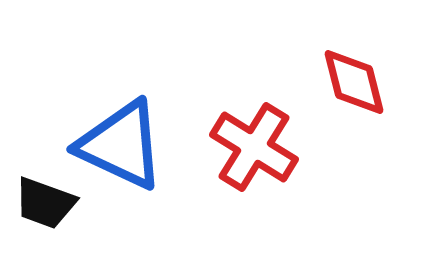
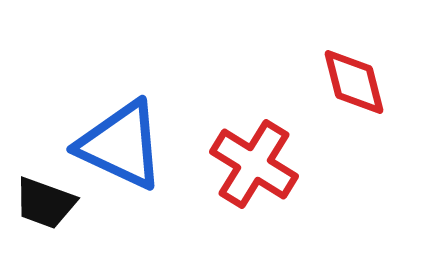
red cross: moved 17 px down
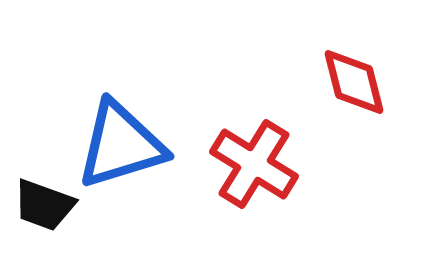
blue triangle: rotated 42 degrees counterclockwise
black trapezoid: moved 1 px left, 2 px down
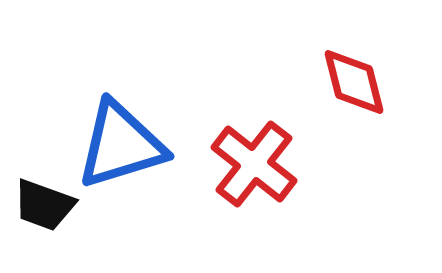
red cross: rotated 6 degrees clockwise
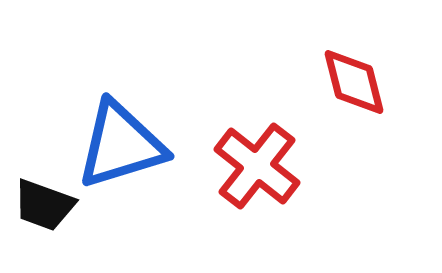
red cross: moved 3 px right, 2 px down
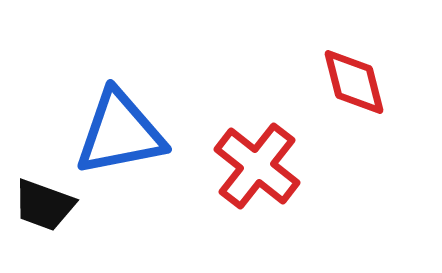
blue triangle: moved 1 px left, 12 px up; rotated 6 degrees clockwise
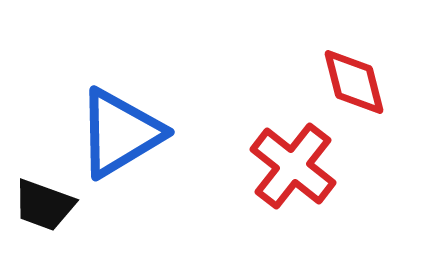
blue triangle: rotated 20 degrees counterclockwise
red cross: moved 36 px right
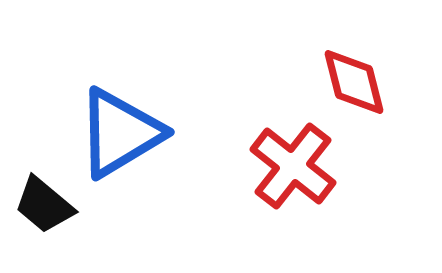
black trapezoid: rotated 20 degrees clockwise
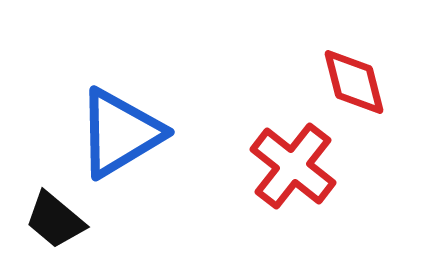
black trapezoid: moved 11 px right, 15 px down
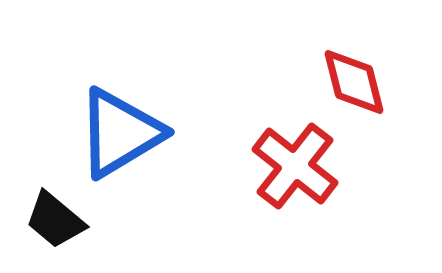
red cross: moved 2 px right
